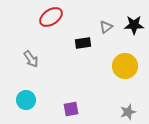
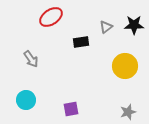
black rectangle: moved 2 px left, 1 px up
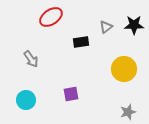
yellow circle: moved 1 px left, 3 px down
purple square: moved 15 px up
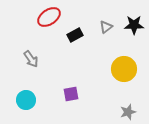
red ellipse: moved 2 px left
black rectangle: moved 6 px left, 7 px up; rotated 21 degrees counterclockwise
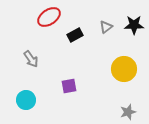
purple square: moved 2 px left, 8 px up
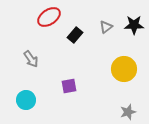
black rectangle: rotated 21 degrees counterclockwise
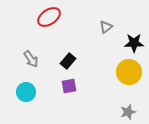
black star: moved 18 px down
black rectangle: moved 7 px left, 26 px down
yellow circle: moved 5 px right, 3 px down
cyan circle: moved 8 px up
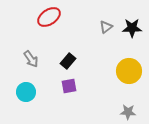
black star: moved 2 px left, 15 px up
yellow circle: moved 1 px up
gray star: rotated 21 degrees clockwise
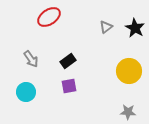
black star: moved 3 px right; rotated 30 degrees clockwise
black rectangle: rotated 14 degrees clockwise
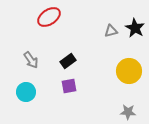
gray triangle: moved 5 px right, 4 px down; rotated 24 degrees clockwise
gray arrow: moved 1 px down
